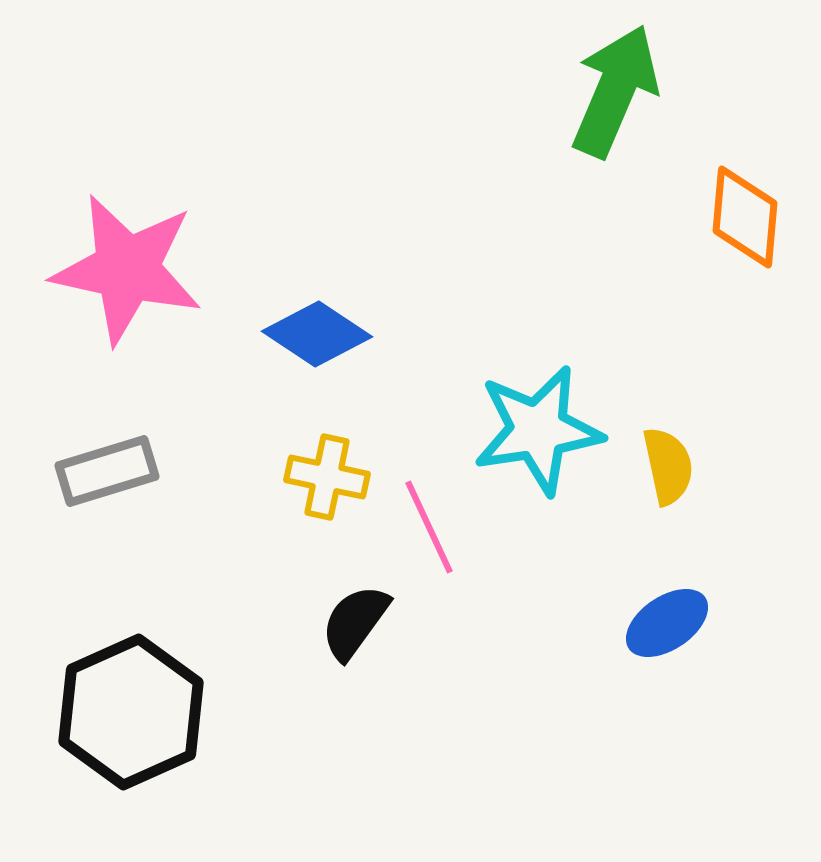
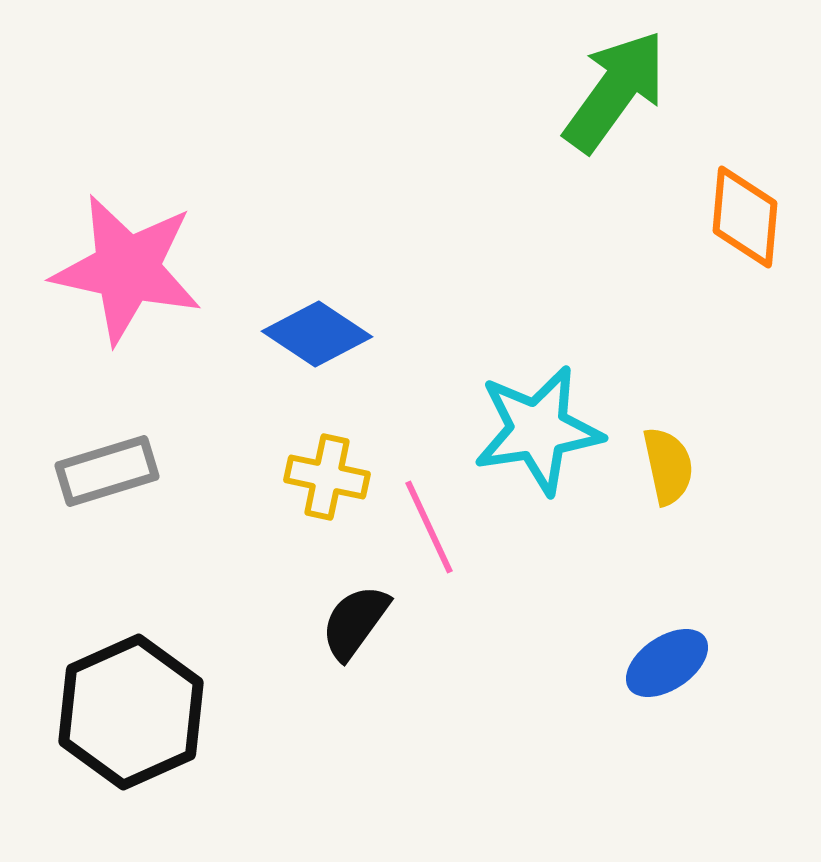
green arrow: rotated 13 degrees clockwise
blue ellipse: moved 40 px down
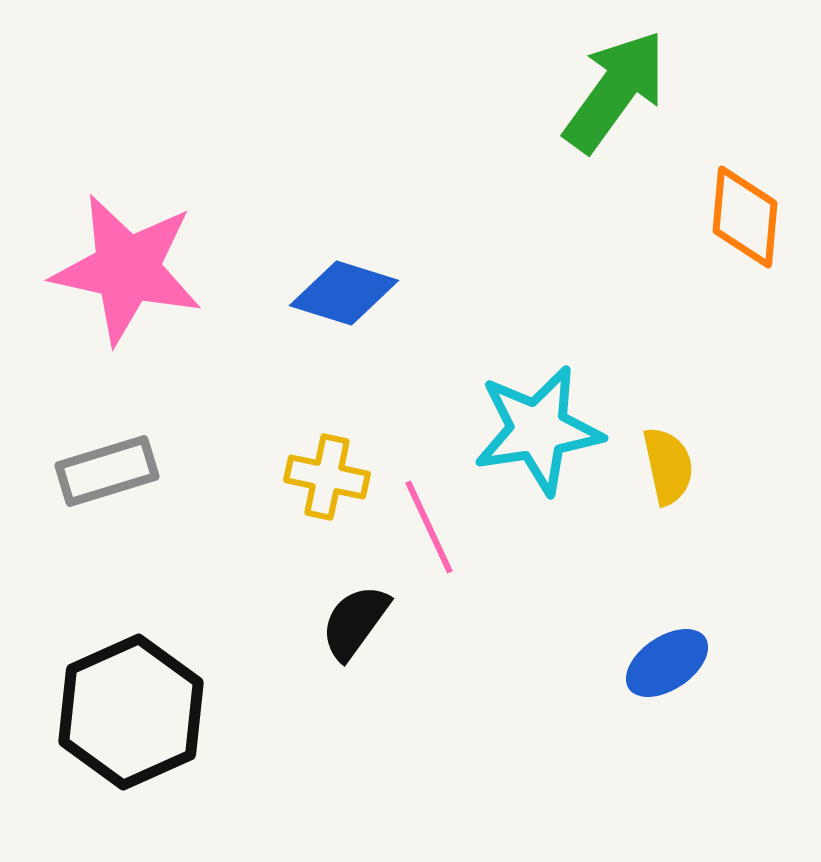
blue diamond: moved 27 px right, 41 px up; rotated 16 degrees counterclockwise
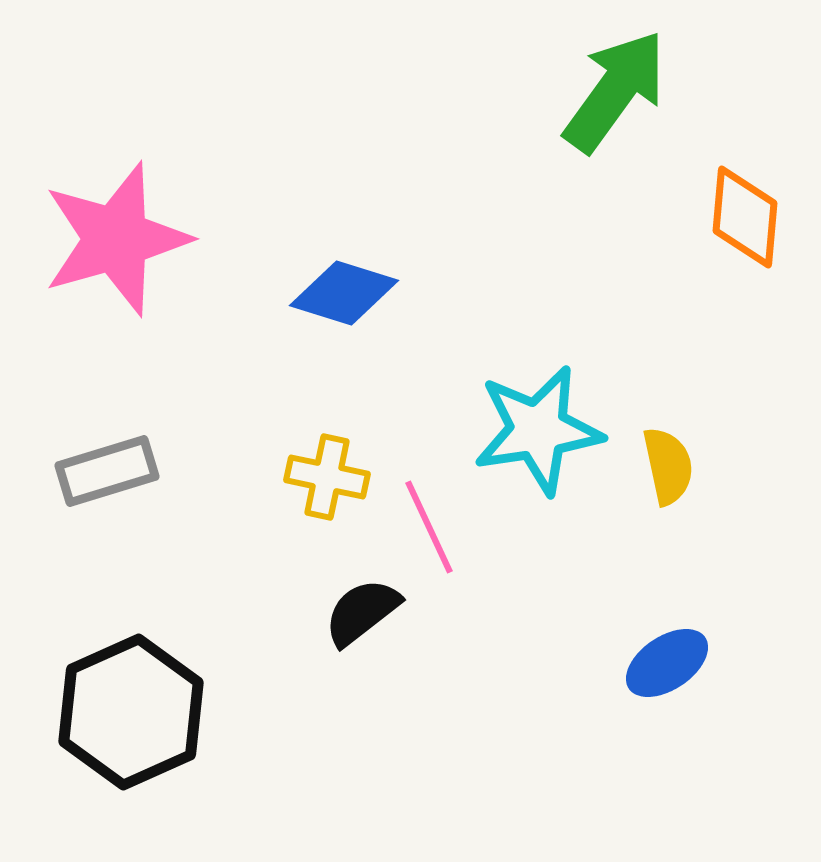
pink star: moved 11 px left, 30 px up; rotated 28 degrees counterclockwise
black semicircle: moved 7 px right, 10 px up; rotated 16 degrees clockwise
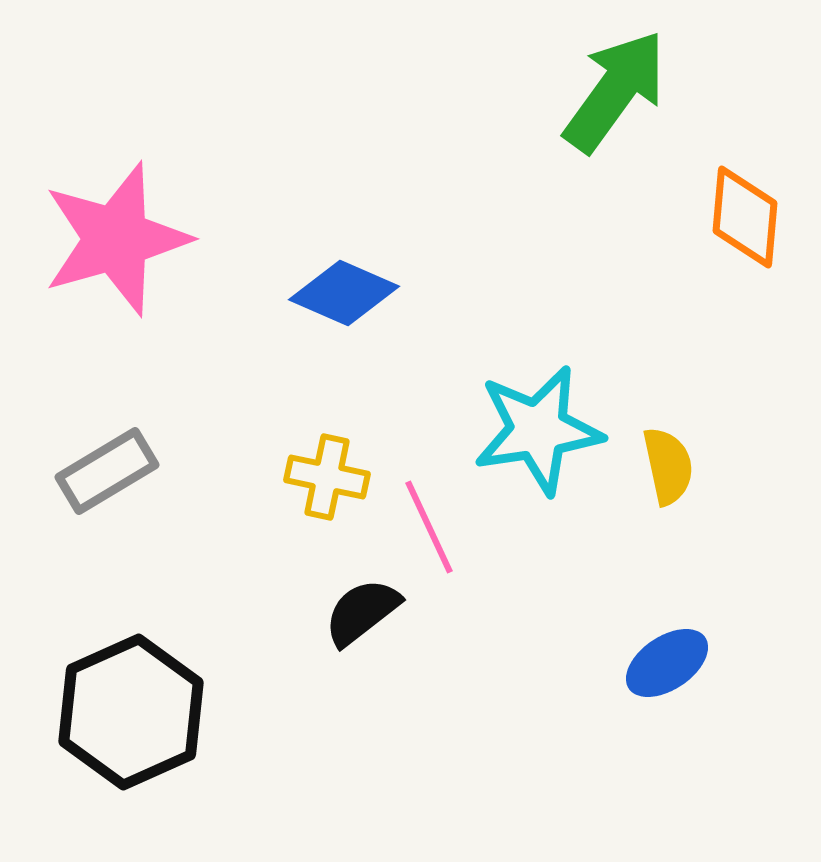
blue diamond: rotated 6 degrees clockwise
gray rectangle: rotated 14 degrees counterclockwise
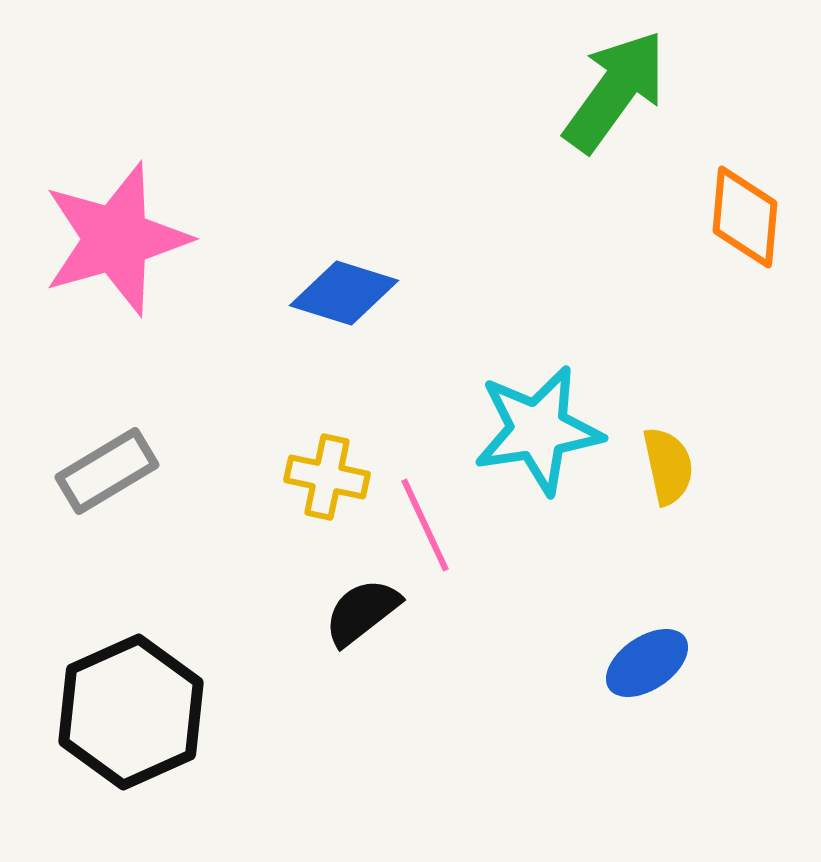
blue diamond: rotated 6 degrees counterclockwise
pink line: moved 4 px left, 2 px up
blue ellipse: moved 20 px left
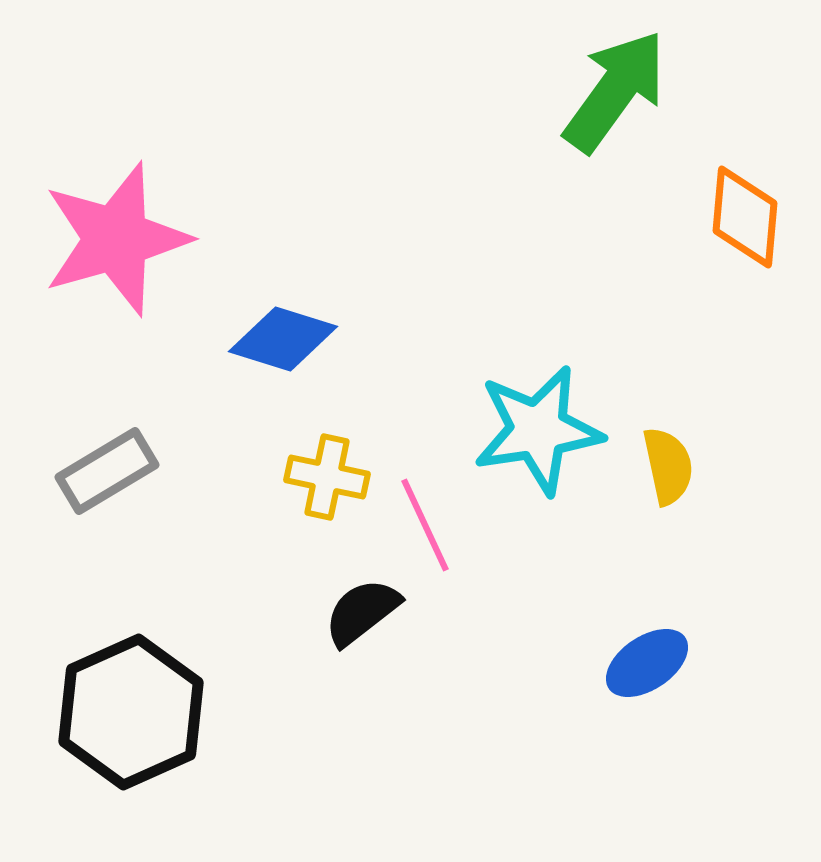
blue diamond: moved 61 px left, 46 px down
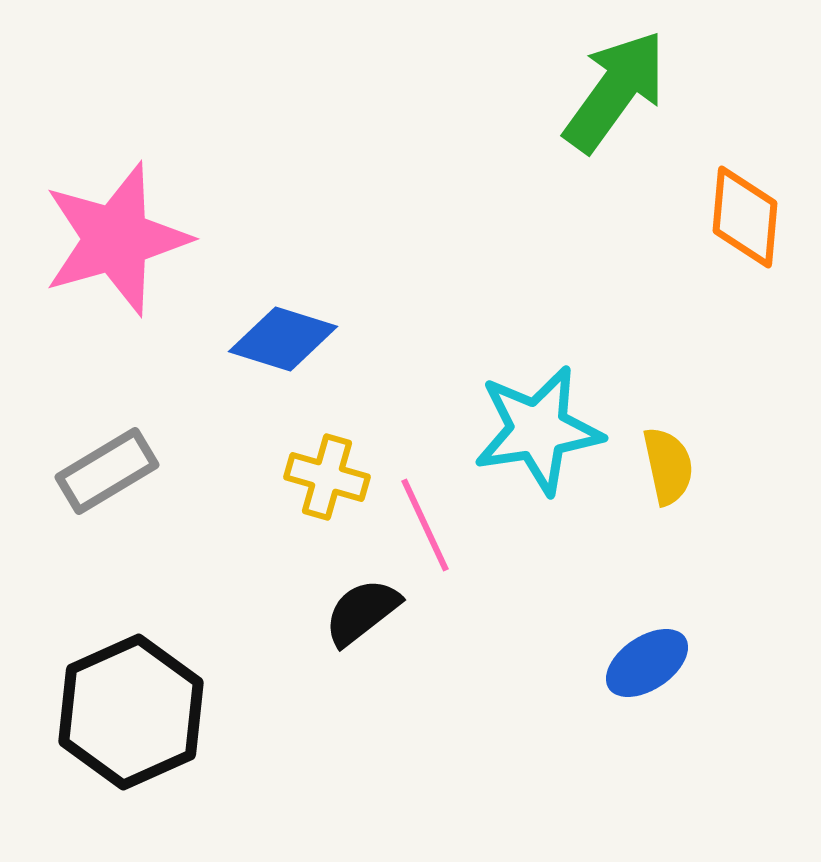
yellow cross: rotated 4 degrees clockwise
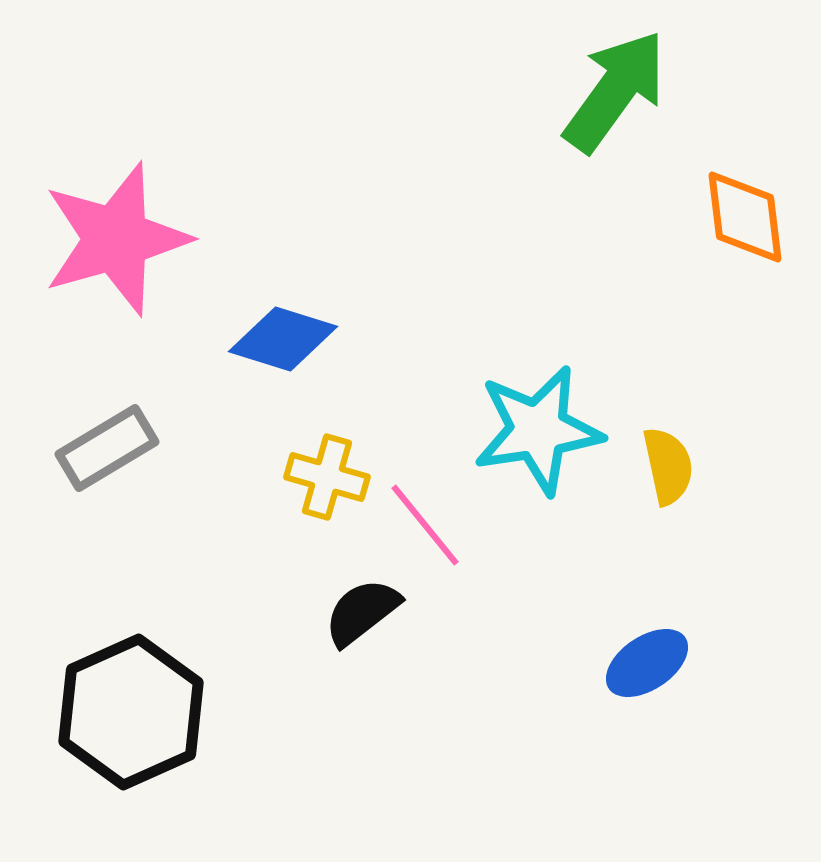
orange diamond: rotated 12 degrees counterclockwise
gray rectangle: moved 23 px up
pink line: rotated 14 degrees counterclockwise
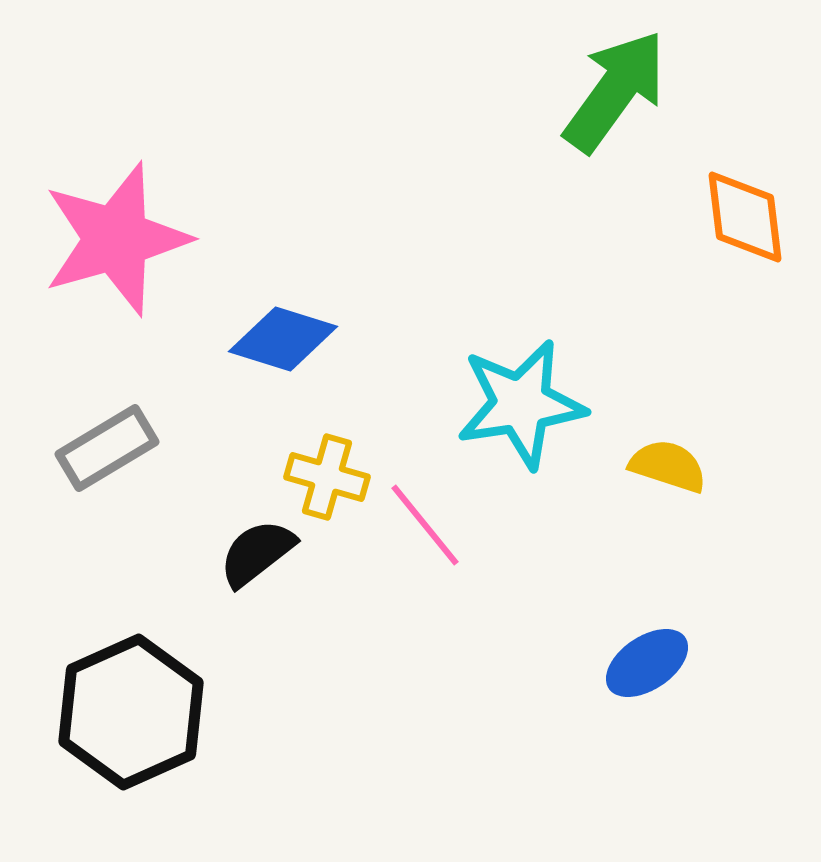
cyan star: moved 17 px left, 26 px up
yellow semicircle: rotated 60 degrees counterclockwise
black semicircle: moved 105 px left, 59 px up
